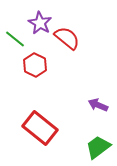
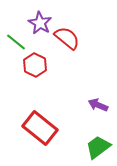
green line: moved 1 px right, 3 px down
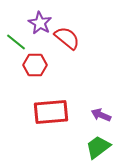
red hexagon: rotated 25 degrees counterclockwise
purple arrow: moved 3 px right, 10 px down
red rectangle: moved 11 px right, 16 px up; rotated 44 degrees counterclockwise
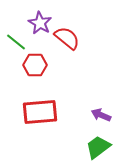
red rectangle: moved 11 px left
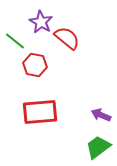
purple star: moved 1 px right, 1 px up
green line: moved 1 px left, 1 px up
red hexagon: rotated 10 degrees clockwise
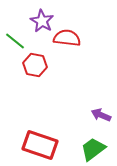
purple star: moved 1 px right, 1 px up
red semicircle: rotated 32 degrees counterclockwise
red rectangle: moved 33 px down; rotated 24 degrees clockwise
green trapezoid: moved 5 px left, 2 px down
